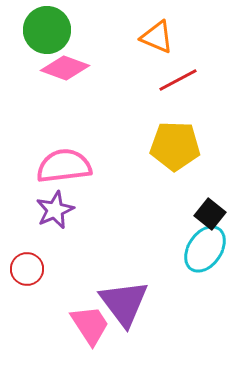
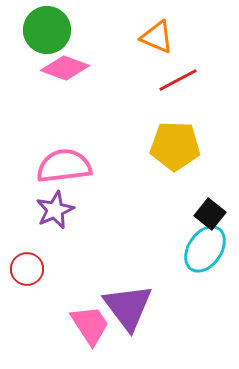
purple triangle: moved 4 px right, 4 px down
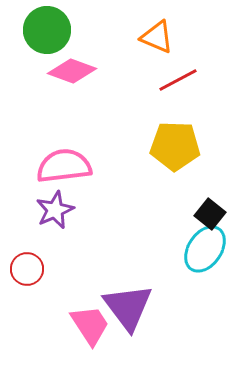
pink diamond: moved 7 px right, 3 px down
